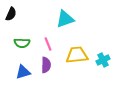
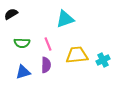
black semicircle: rotated 144 degrees counterclockwise
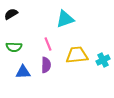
green semicircle: moved 8 px left, 4 px down
blue triangle: rotated 14 degrees clockwise
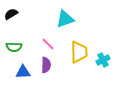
pink line: rotated 24 degrees counterclockwise
yellow trapezoid: moved 2 px right, 3 px up; rotated 95 degrees clockwise
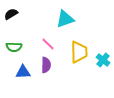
cyan cross: rotated 24 degrees counterclockwise
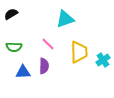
cyan cross: rotated 16 degrees clockwise
purple semicircle: moved 2 px left, 1 px down
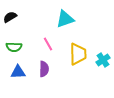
black semicircle: moved 1 px left, 3 px down
pink line: rotated 16 degrees clockwise
yellow trapezoid: moved 1 px left, 2 px down
purple semicircle: moved 3 px down
blue triangle: moved 5 px left
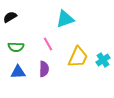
green semicircle: moved 2 px right
yellow trapezoid: moved 3 px down; rotated 25 degrees clockwise
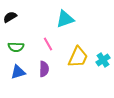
blue triangle: rotated 14 degrees counterclockwise
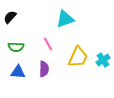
black semicircle: rotated 16 degrees counterclockwise
blue triangle: rotated 21 degrees clockwise
